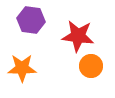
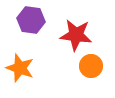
red star: moved 2 px left, 1 px up
orange star: moved 2 px left; rotated 20 degrees clockwise
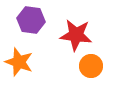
orange star: moved 1 px left, 6 px up
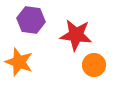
orange circle: moved 3 px right, 1 px up
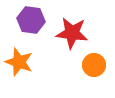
red star: moved 4 px left, 2 px up
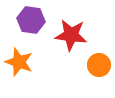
red star: moved 1 px left, 2 px down
orange circle: moved 5 px right
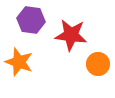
orange circle: moved 1 px left, 1 px up
